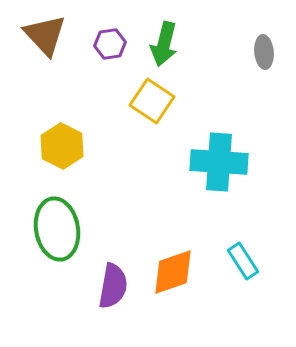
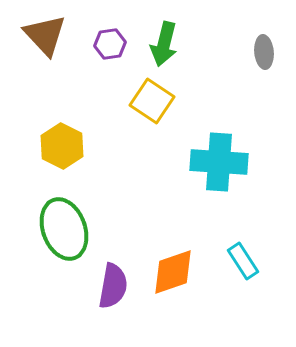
green ellipse: moved 7 px right; rotated 10 degrees counterclockwise
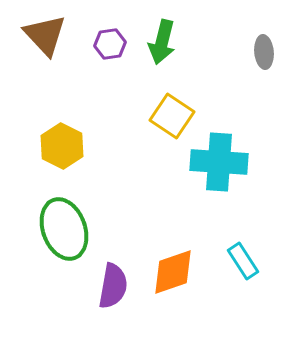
green arrow: moved 2 px left, 2 px up
yellow square: moved 20 px right, 15 px down
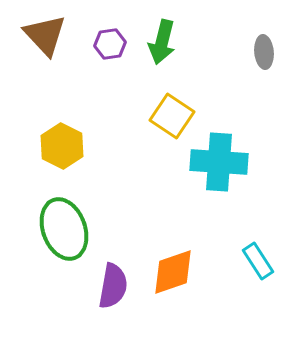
cyan rectangle: moved 15 px right
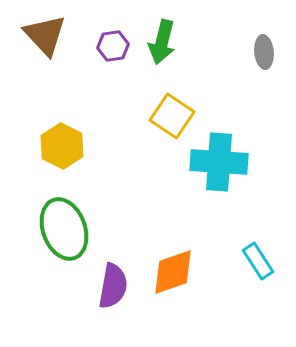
purple hexagon: moved 3 px right, 2 px down
